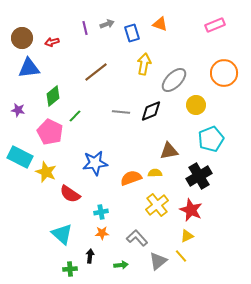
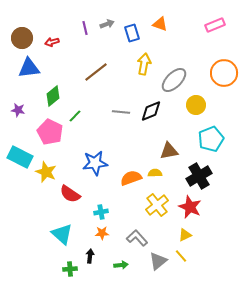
red star: moved 1 px left, 3 px up
yellow triangle: moved 2 px left, 1 px up
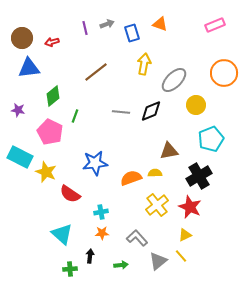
green line: rotated 24 degrees counterclockwise
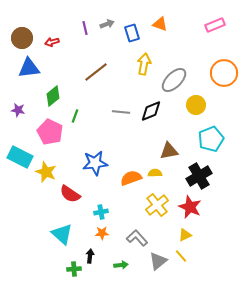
green cross: moved 4 px right
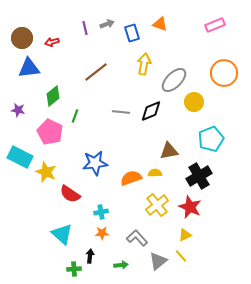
yellow circle: moved 2 px left, 3 px up
